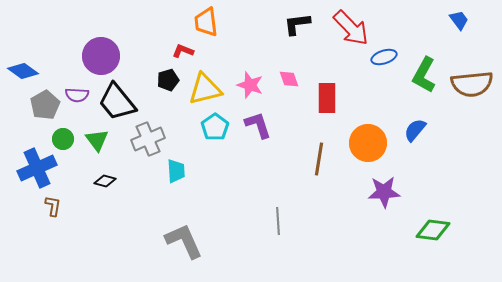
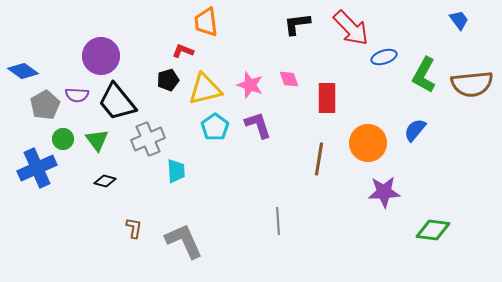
brown L-shape: moved 81 px right, 22 px down
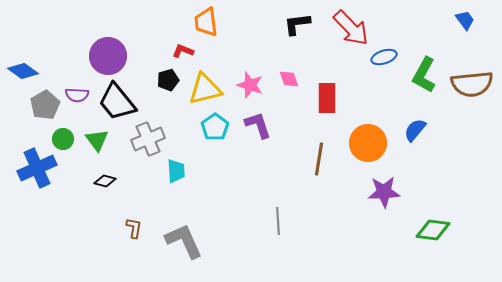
blue trapezoid: moved 6 px right
purple circle: moved 7 px right
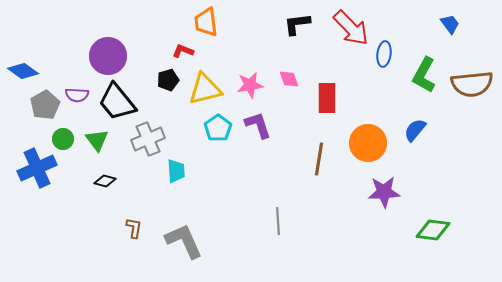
blue trapezoid: moved 15 px left, 4 px down
blue ellipse: moved 3 px up; rotated 65 degrees counterclockwise
pink star: rotated 28 degrees counterclockwise
cyan pentagon: moved 3 px right, 1 px down
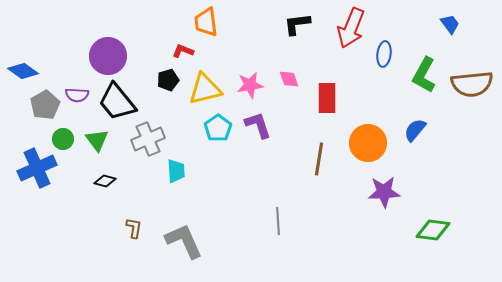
red arrow: rotated 66 degrees clockwise
